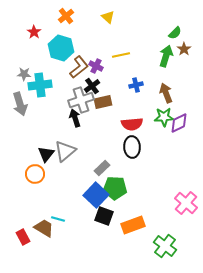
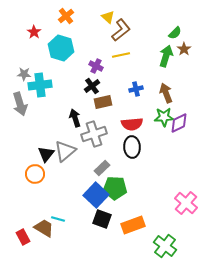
brown L-shape: moved 42 px right, 37 px up
blue cross: moved 4 px down
gray cross: moved 13 px right, 34 px down
black square: moved 2 px left, 3 px down
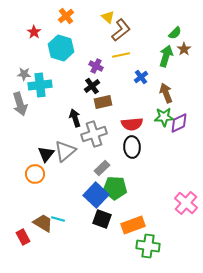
blue cross: moved 5 px right, 12 px up; rotated 24 degrees counterclockwise
brown trapezoid: moved 1 px left, 5 px up
green cross: moved 17 px left; rotated 30 degrees counterclockwise
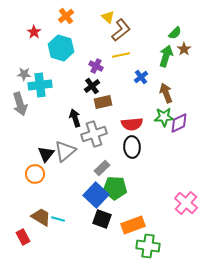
brown trapezoid: moved 2 px left, 6 px up
